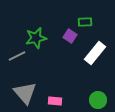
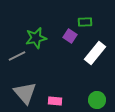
green circle: moved 1 px left
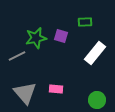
purple square: moved 9 px left; rotated 16 degrees counterclockwise
pink rectangle: moved 1 px right, 12 px up
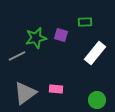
purple square: moved 1 px up
gray triangle: rotated 35 degrees clockwise
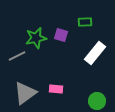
green circle: moved 1 px down
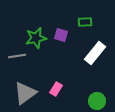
gray line: rotated 18 degrees clockwise
pink rectangle: rotated 64 degrees counterclockwise
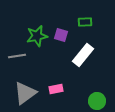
green star: moved 1 px right, 2 px up
white rectangle: moved 12 px left, 2 px down
pink rectangle: rotated 48 degrees clockwise
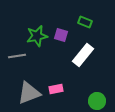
green rectangle: rotated 24 degrees clockwise
gray triangle: moved 4 px right; rotated 15 degrees clockwise
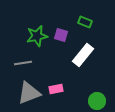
gray line: moved 6 px right, 7 px down
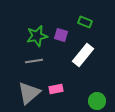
gray line: moved 11 px right, 2 px up
gray triangle: rotated 20 degrees counterclockwise
